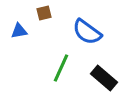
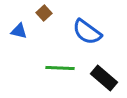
brown square: rotated 28 degrees counterclockwise
blue triangle: rotated 24 degrees clockwise
green line: moved 1 px left; rotated 68 degrees clockwise
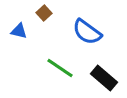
green line: rotated 32 degrees clockwise
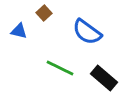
green line: rotated 8 degrees counterclockwise
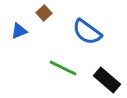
blue triangle: rotated 36 degrees counterclockwise
green line: moved 3 px right
black rectangle: moved 3 px right, 2 px down
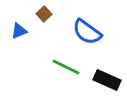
brown square: moved 1 px down
green line: moved 3 px right, 1 px up
black rectangle: rotated 16 degrees counterclockwise
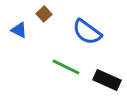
blue triangle: moved 1 px up; rotated 48 degrees clockwise
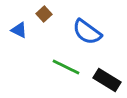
black rectangle: rotated 8 degrees clockwise
